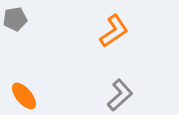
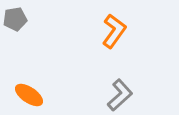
orange L-shape: rotated 20 degrees counterclockwise
orange ellipse: moved 5 px right, 1 px up; rotated 16 degrees counterclockwise
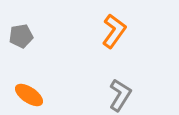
gray pentagon: moved 6 px right, 17 px down
gray L-shape: rotated 16 degrees counterclockwise
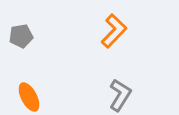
orange L-shape: rotated 8 degrees clockwise
orange ellipse: moved 2 px down; rotated 28 degrees clockwise
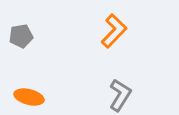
orange ellipse: rotated 48 degrees counterclockwise
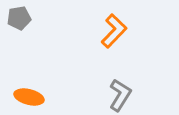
gray pentagon: moved 2 px left, 18 px up
